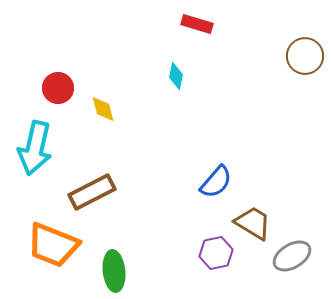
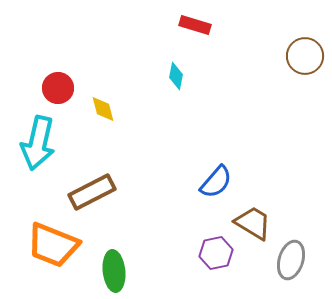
red rectangle: moved 2 px left, 1 px down
cyan arrow: moved 3 px right, 5 px up
gray ellipse: moved 1 px left, 4 px down; rotated 42 degrees counterclockwise
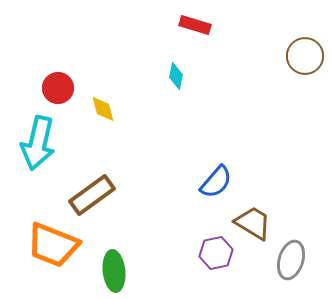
brown rectangle: moved 3 px down; rotated 9 degrees counterclockwise
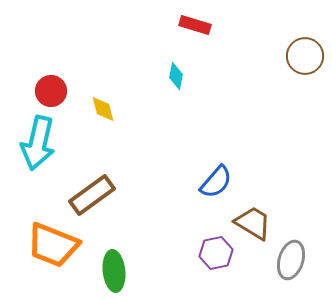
red circle: moved 7 px left, 3 px down
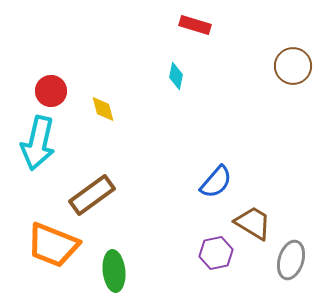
brown circle: moved 12 px left, 10 px down
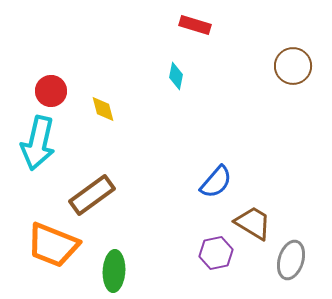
green ellipse: rotated 9 degrees clockwise
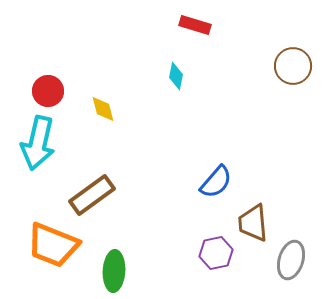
red circle: moved 3 px left
brown trapezoid: rotated 126 degrees counterclockwise
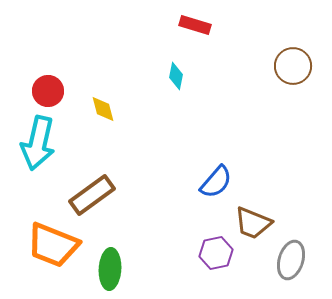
brown trapezoid: rotated 63 degrees counterclockwise
green ellipse: moved 4 px left, 2 px up
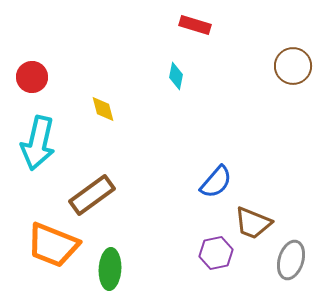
red circle: moved 16 px left, 14 px up
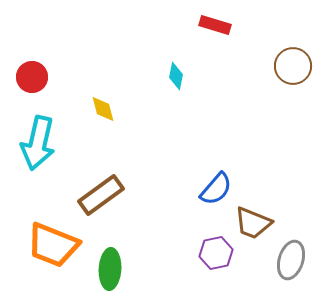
red rectangle: moved 20 px right
blue semicircle: moved 7 px down
brown rectangle: moved 9 px right
